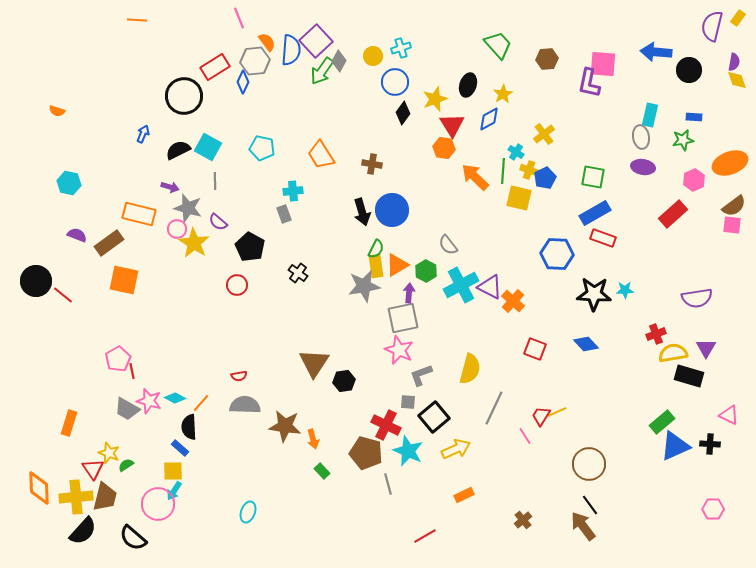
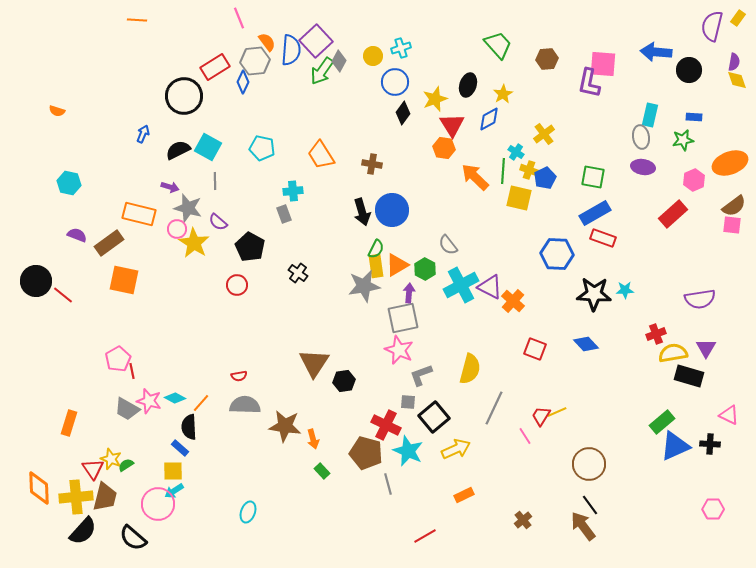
green hexagon at (426, 271): moved 1 px left, 2 px up
purple semicircle at (697, 298): moved 3 px right, 1 px down
yellow star at (109, 453): moved 2 px right, 6 px down
cyan arrow at (174, 491): rotated 24 degrees clockwise
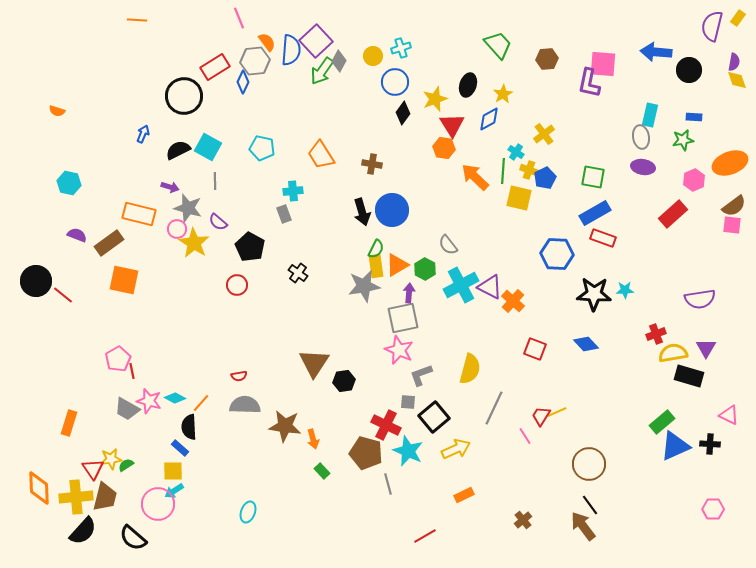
yellow star at (111, 459): rotated 30 degrees counterclockwise
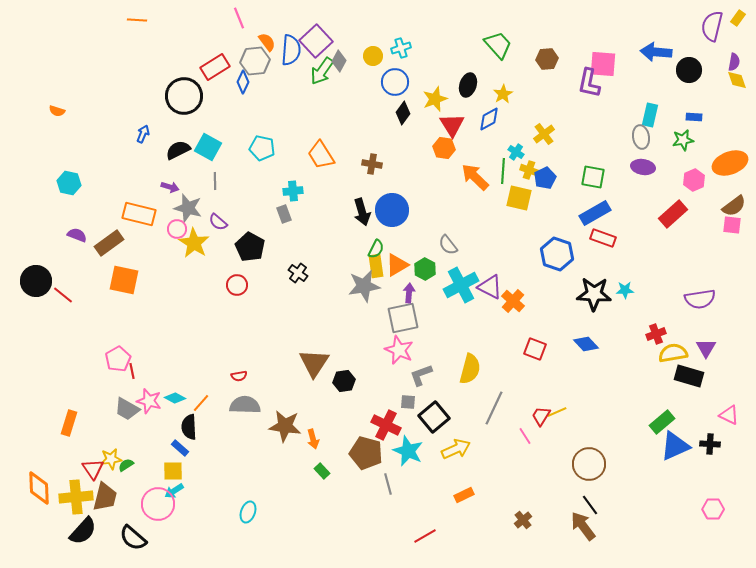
blue hexagon at (557, 254): rotated 16 degrees clockwise
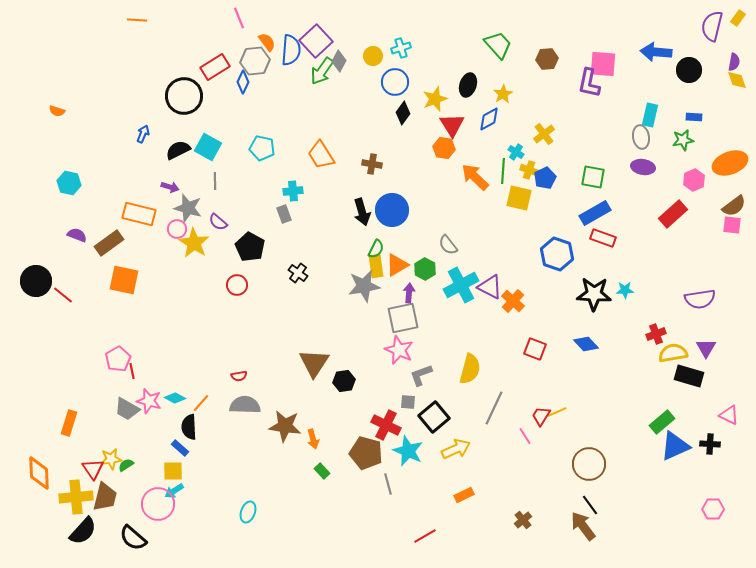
orange diamond at (39, 488): moved 15 px up
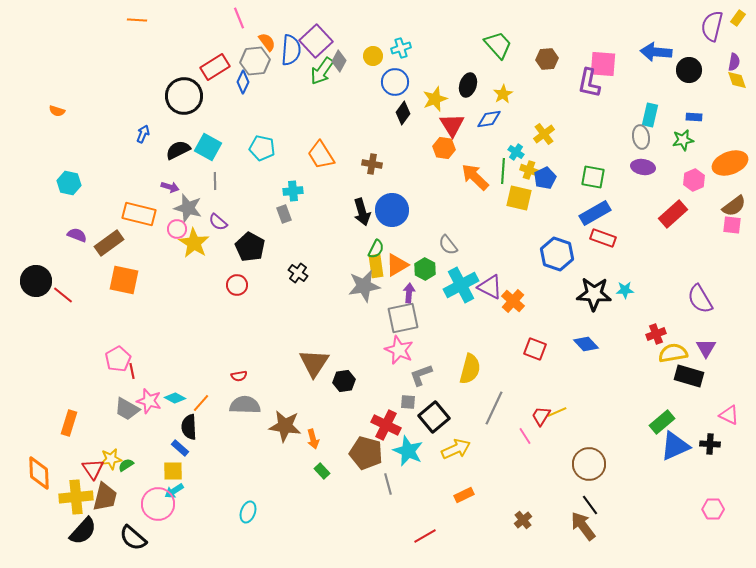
blue diamond at (489, 119): rotated 20 degrees clockwise
purple semicircle at (700, 299): rotated 68 degrees clockwise
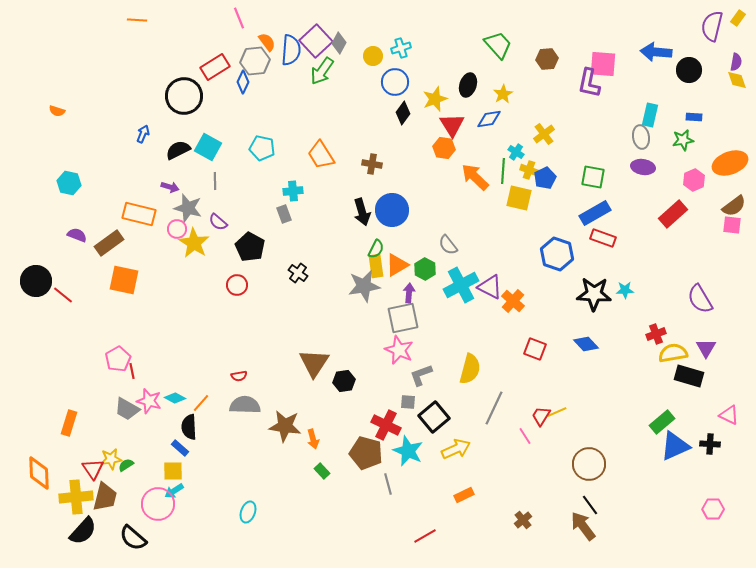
gray diamond at (339, 61): moved 18 px up
purple semicircle at (734, 62): moved 2 px right
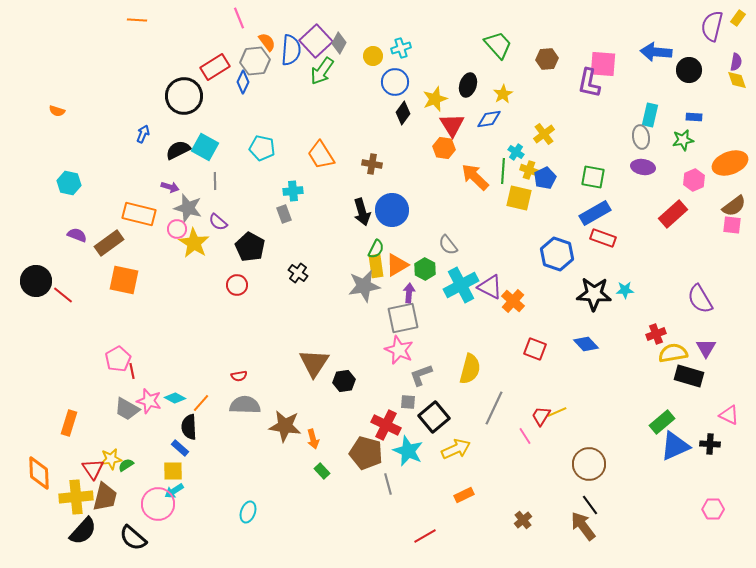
cyan square at (208, 147): moved 3 px left
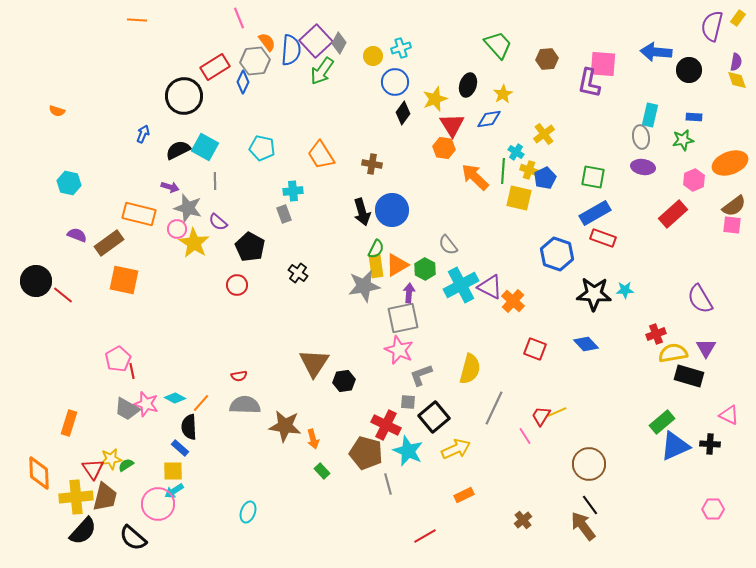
pink star at (149, 401): moved 3 px left, 3 px down
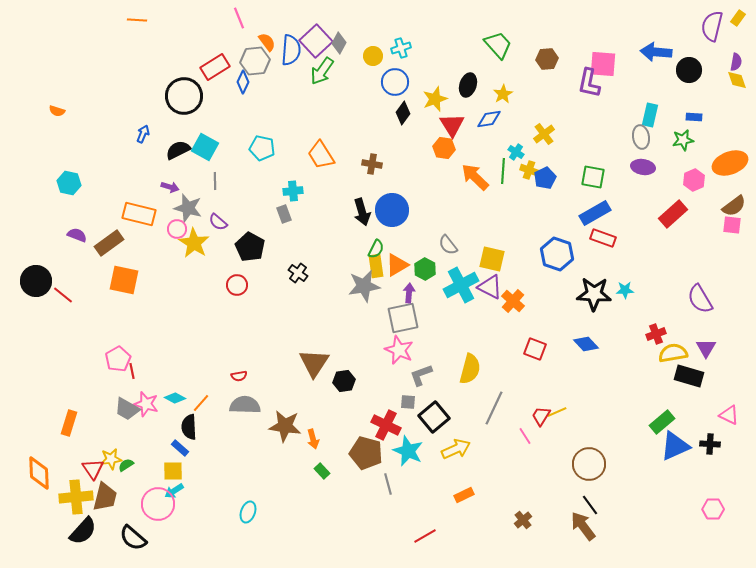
yellow square at (519, 198): moved 27 px left, 61 px down
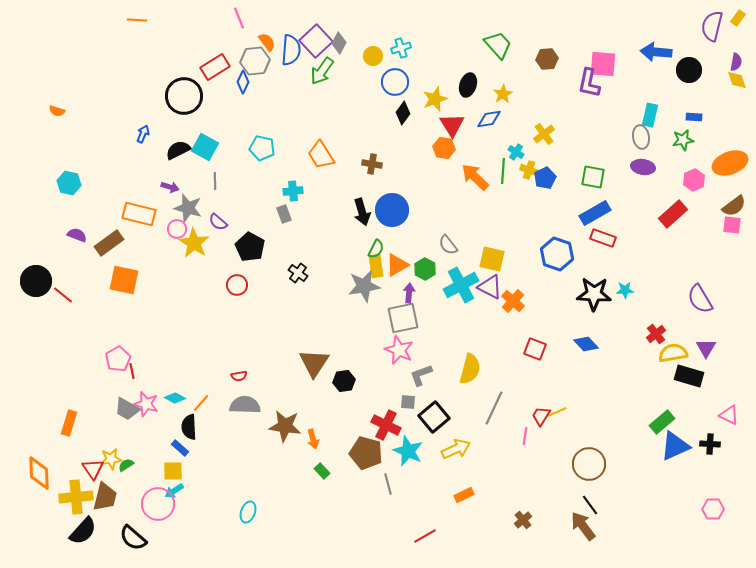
red cross at (656, 334): rotated 18 degrees counterclockwise
pink line at (525, 436): rotated 42 degrees clockwise
